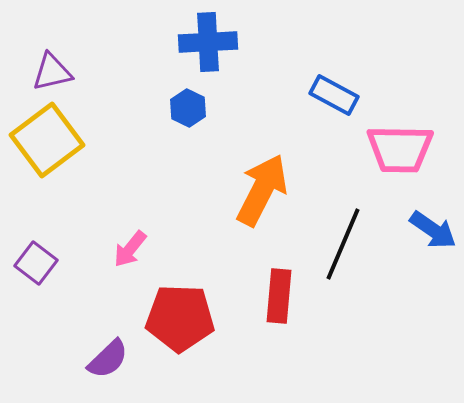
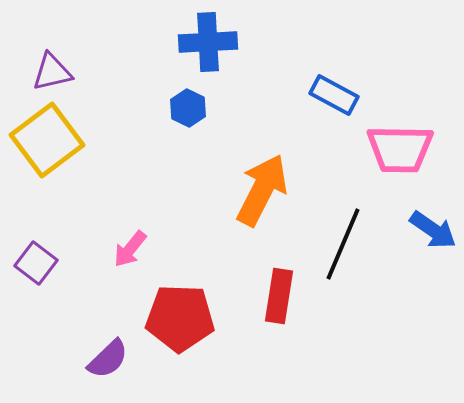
red rectangle: rotated 4 degrees clockwise
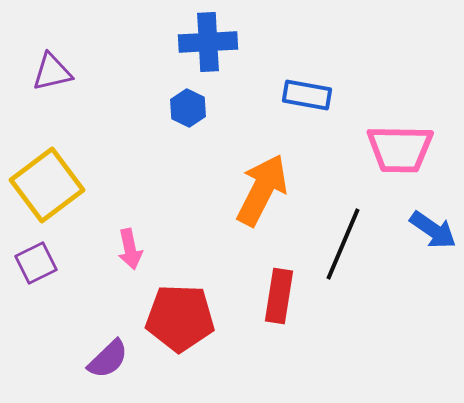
blue rectangle: moved 27 px left; rotated 18 degrees counterclockwise
yellow square: moved 45 px down
pink arrow: rotated 51 degrees counterclockwise
purple square: rotated 27 degrees clockwise
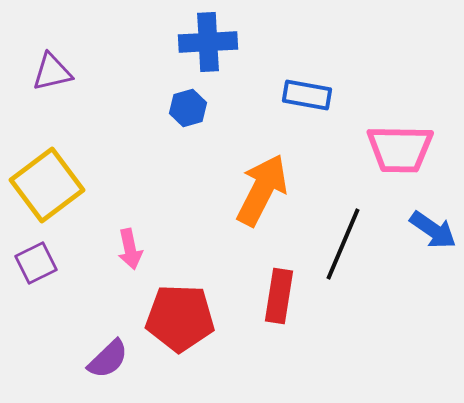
blue hexagon: rotated 18 degrees clockwise
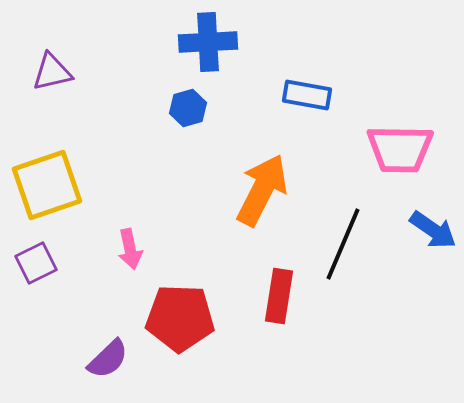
yellow square: rotated 18 degrees clockwise
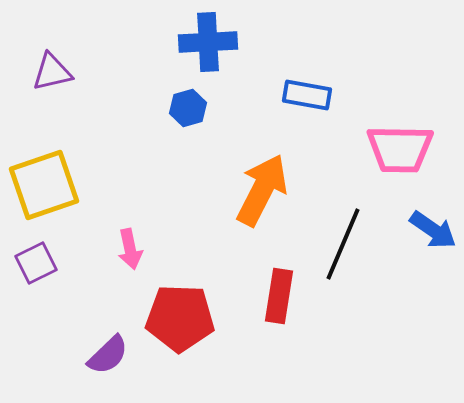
yellow square: moved 3 px left
purple semicircle: moved 4 px up
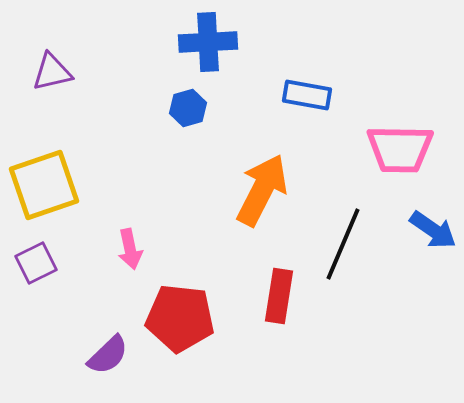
red pentagon: rotated 4 degrees clockwise
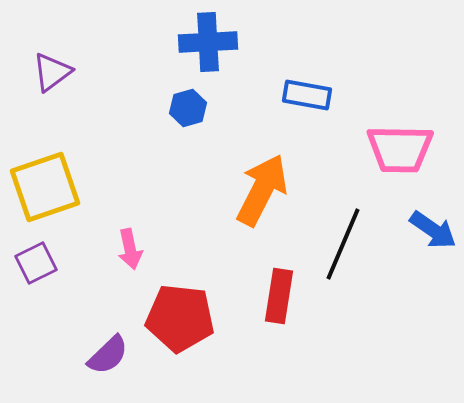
purple triangle: rotated 24 degrees counterclockwise
yellow square: moved 1 px right, 2 px down
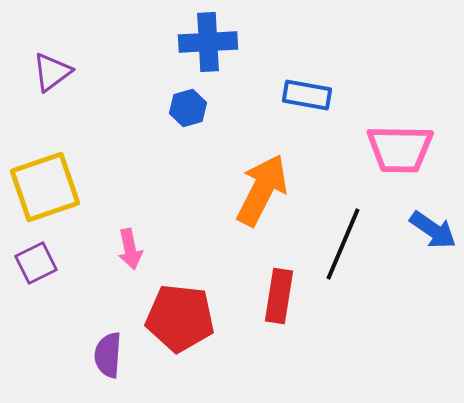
purple semicircle: rotated 138 degrees clockwise
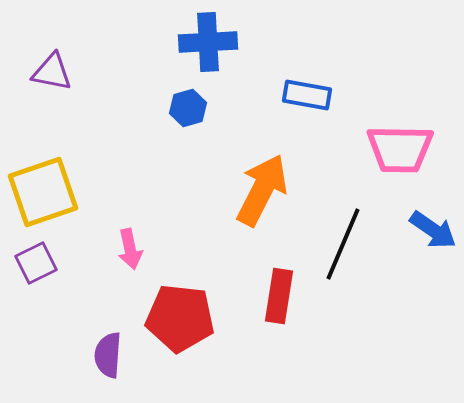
purple triangle: rotated 48 degrees clockwise
yellow square: moved 2 px left, 5 px down
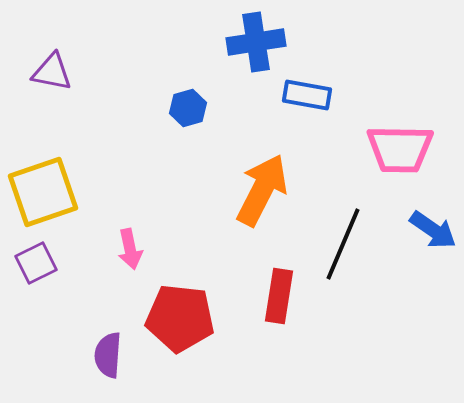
blue cross: moved 48 px right; rotated 6 degrees counterclockwise
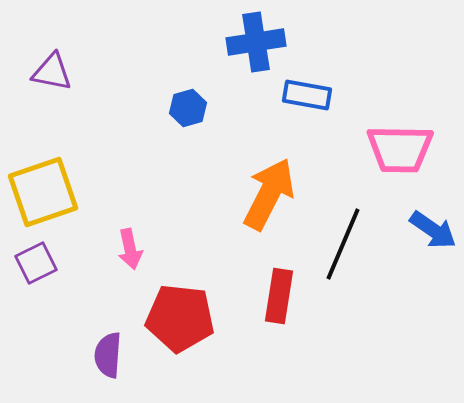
orange arrow: moved 7 px right, 4 px down
